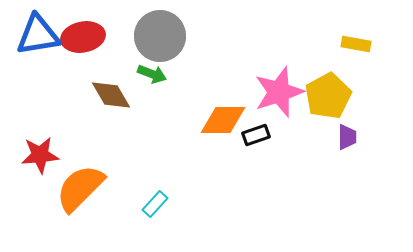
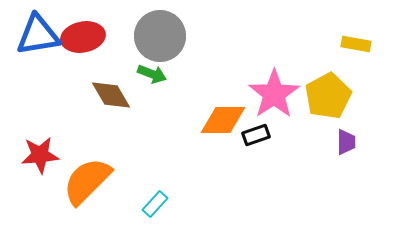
pink star: moved 5 px left, 2 px down; rotated 15 degrees counterclockwise
purple trapezoid: moved 1 px left, 5 px down
orange semicircle: moved 7 px right, 7 px up
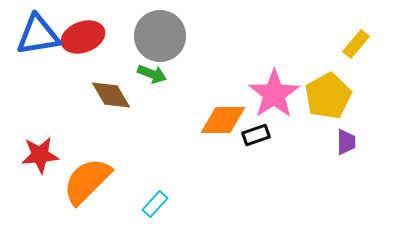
red ellipse: rotated 9 degrees counterclockwise
yellow rectangle: rotated 60 degrees counterclockwise
